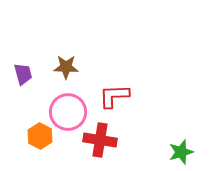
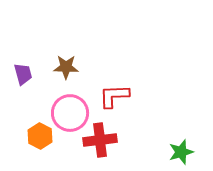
pink circle: moved 2 px right, 1 px down
red cross: rotated 16 degrees counterclockwise
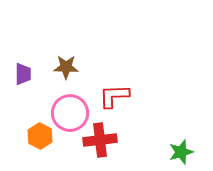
purple trapezoid: rotated 15 degrees clockwise
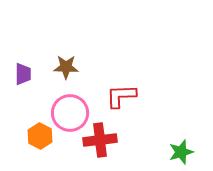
red L-shape: moved 7 px right
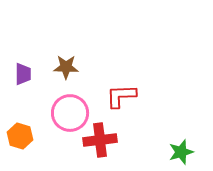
orange hexagon: moved 20 px left; rotated 10 degrees counterclockwise
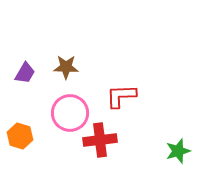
purple trapezoid: moved 2 px right, 1 px up; rotated 30 degrees clockwise
green star: moved 3 px left, 1 px up
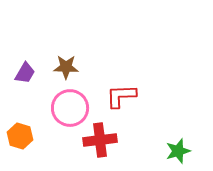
pink circle: moved 5 px up
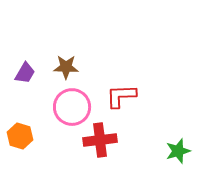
pink circle: moved 2 px right, 1 px up
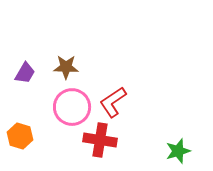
red L-shape: moved 8 px left, 6 px down; rotated 32 degrees counterclockwise
red cross: rotated 16 degrees clockwise
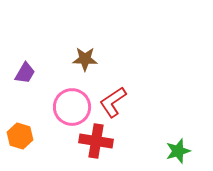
brown star: moved 19 px right, 8 px up
red cross: moved 4 px left, 1 px down
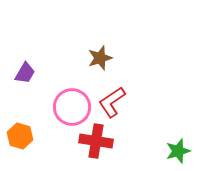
brown star: moved 15 px right, 1 px up; rotated 20 degrees counterclockwise
red L-shape: moved 1 px left
